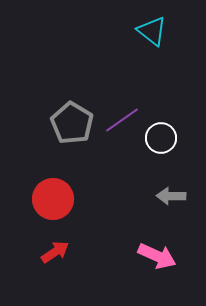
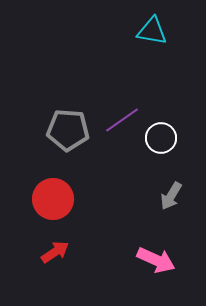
cyan triangle: rotated 28 degrees counterclockwise
gray pentagon: moved 4 px left, 7 px down; rotated 27 degrees counterclockwise
gray arrow: rotated 60 degrees counterclockwise
pink arrow: moved 1 px left, 4 px down
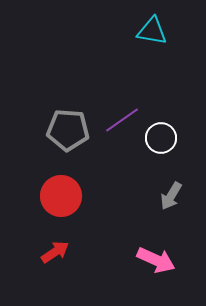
red circle: moved 8 px right, 3 px up
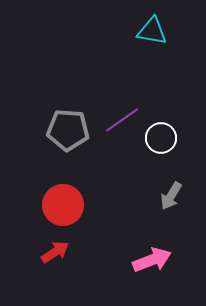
red circle: moved 2 px right, 9 px down
pink arrow: moved 4 px left; rotated 45 degrees counterclockwise
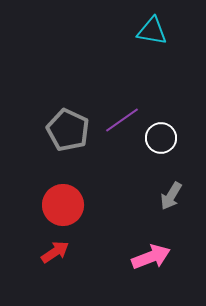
gray pentagon: rotated 21 degrees clockwise
pink arrow: moved 1 px left, 3 px up
